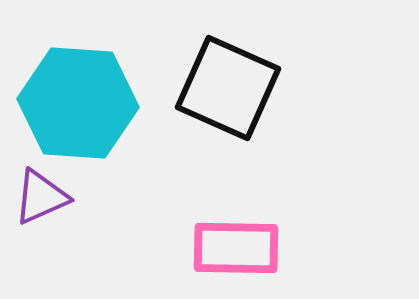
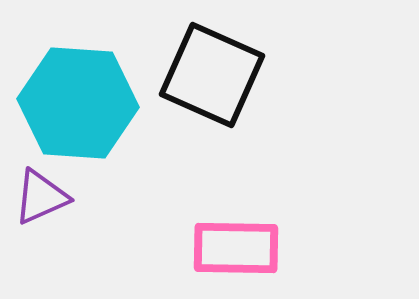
black square: moved 16 px left, 13 px up
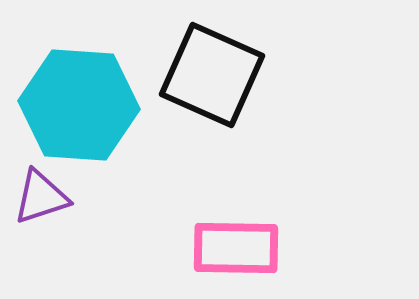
cyan hexagon: moved 1 px right, 2 px down
purple triangle: rotated 6 degrees clockwise
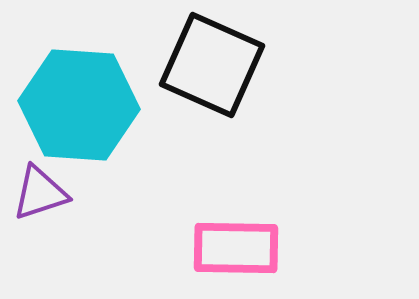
black square: moved 10 px up
purple triangle: moved 1 px left, 4 px up
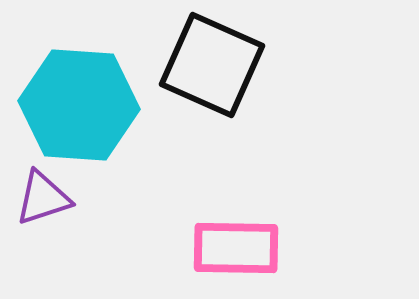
purple triangle: moved 3 px right, 5 px down
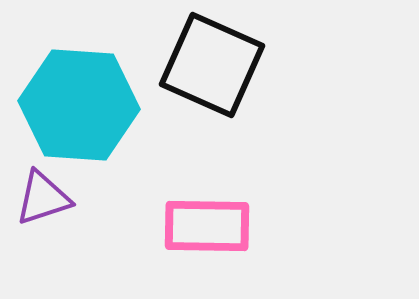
pink rectangle: moved 29 px left, 22 px up
